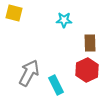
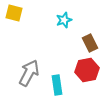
cyan star: rotated 21 degrees counterclockwise
brown rectangle: rotated 24 degrees counterclockwise
red hexagon: rotated 15 degrees clockwise
cyan rectangle: moved 1 px right; rotated 18 degrees clockwise
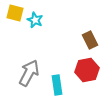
yellow square: moved 1 px right
cyan star: moved 29 px left; rotated 28 degrees counterclockwise
brown rectangle: moved 3 px up
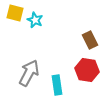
red hexagon: rotated 20 degrees clockwise
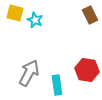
brown rectangle: moved 25 px up
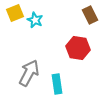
yellow square: rotated 36 degrees counterclockwise
red hexagon: moved 9 px left, 22 px up
cyan rectangle: moved 1 px up
